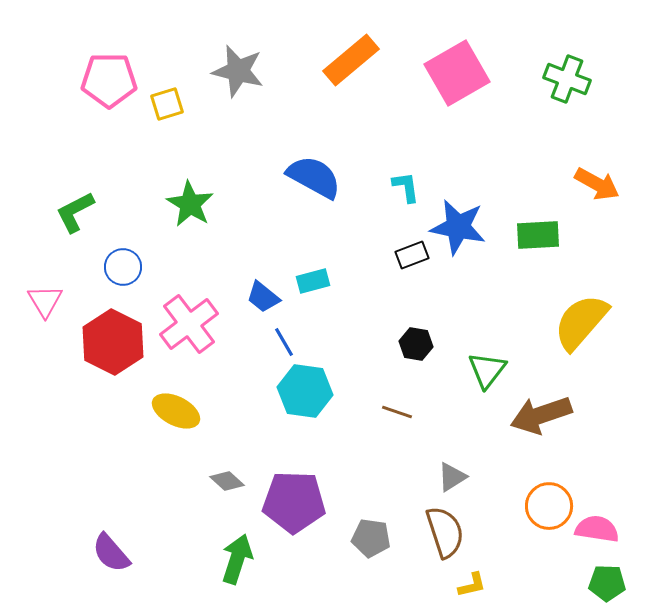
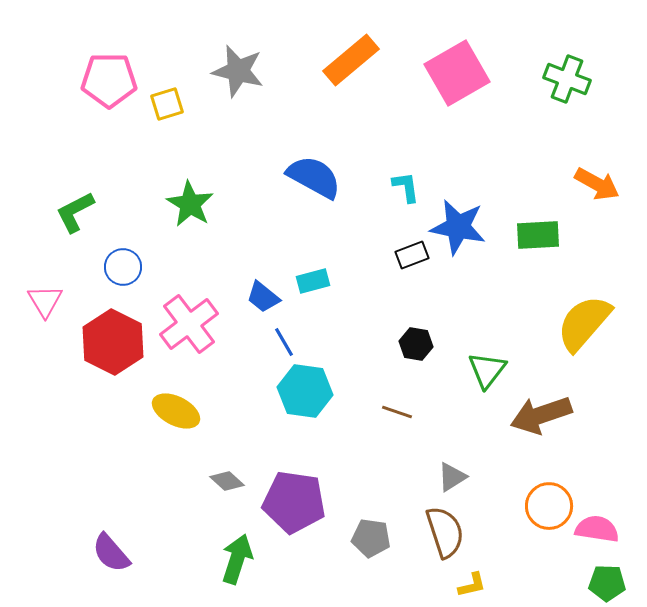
yellow semicircle: moved 3 px right, 1 px down
purple pentagon: rotated 6 degrees clockwise
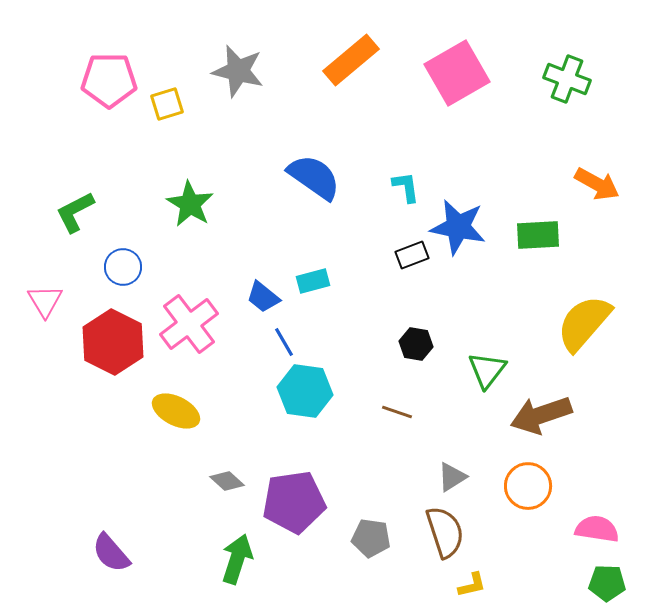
blue semicircle: rotated 6 degrees clockwise
purple pentagon: rotated 16 degrees counterclockwise
orange circle: moved 21 px left, 20 px up
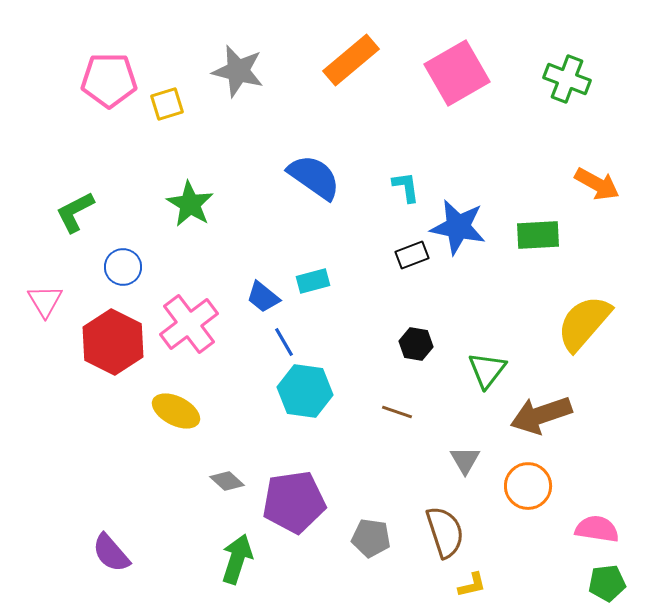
gray triangle: moved 13 px right, 17 px up; rotated 28 degrees counterclockwise
green pentagon: rotated 9 degrees counterclockwise
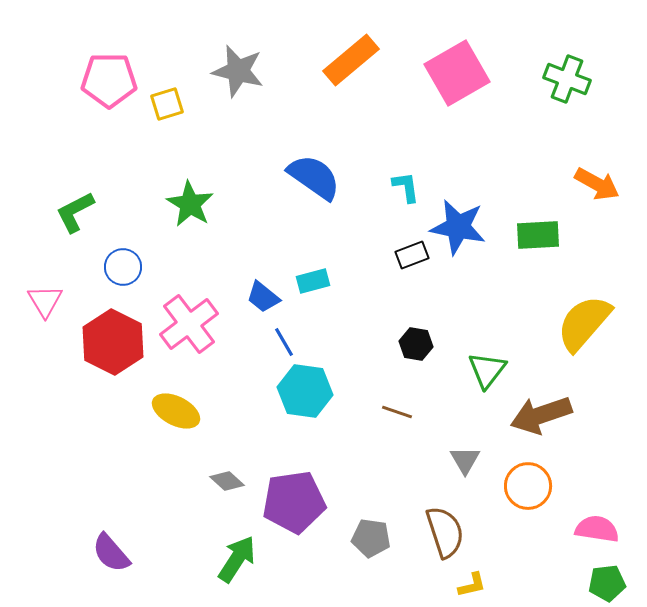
green arrow: rotated 15 degrees clockwise
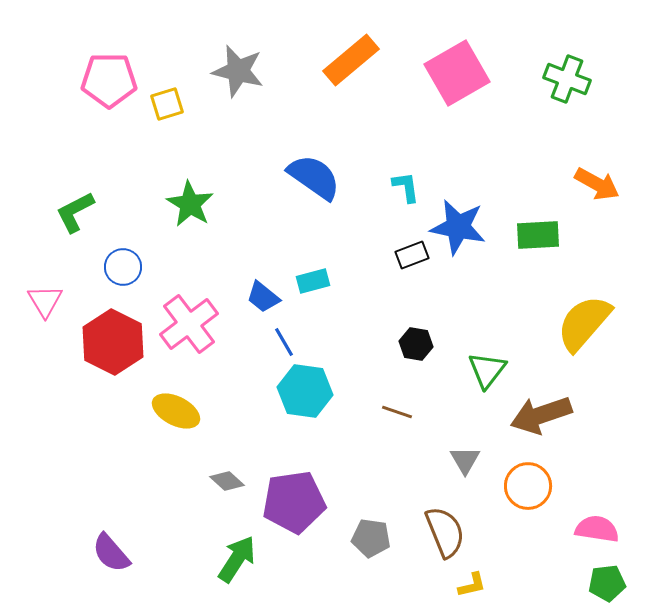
brown semicircle: rotated 4 degrees counterclockwise
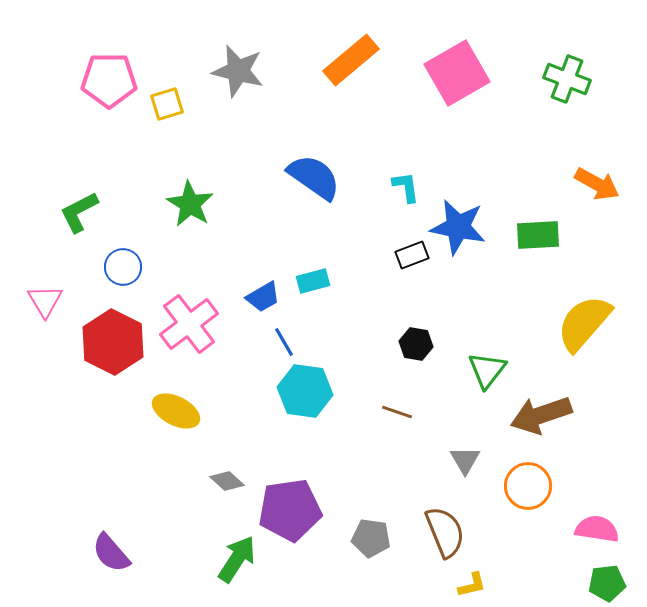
green L-shape: moved 4 px right
blue trapezoid: rotated 69 degrees counterclockwise
purple pentagon: moved 4 px left, 8 px down
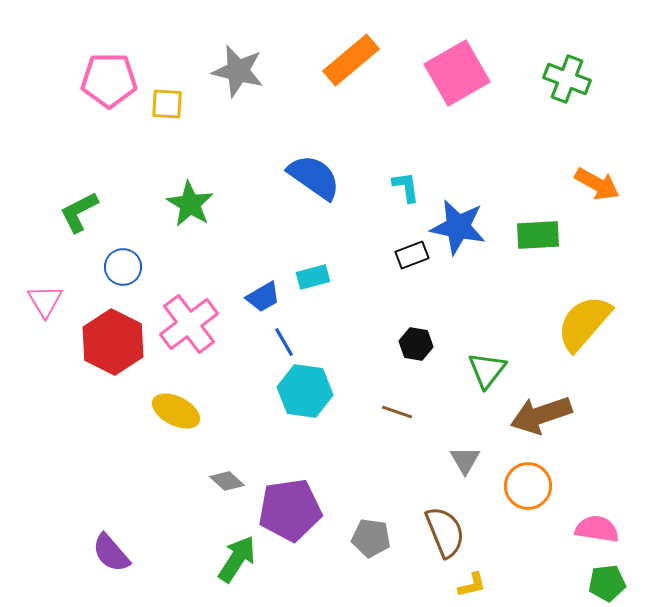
yellow square: rotated 20 degrees clockwise
cyan rectangle: moved 4 px up
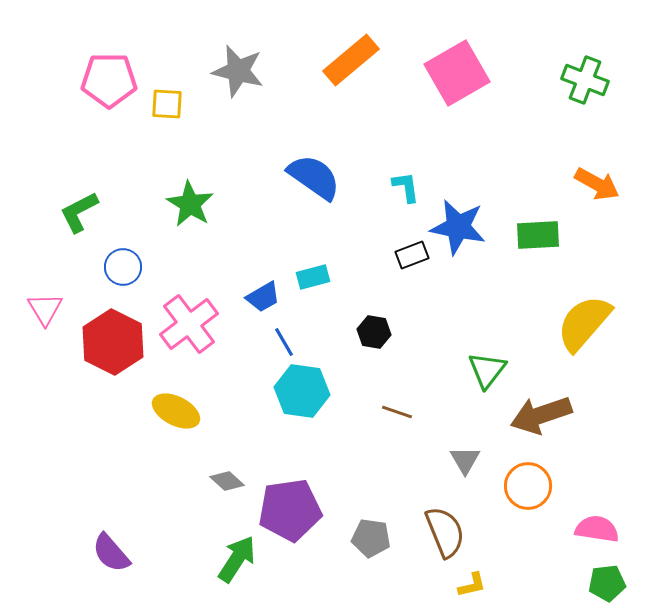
green cross: moved 18 px right, 1 px down
pink triangle: moved 8 px down
black hexagon: moved 42 px left, 12 px up
cyan hexagon: moved 3 px left
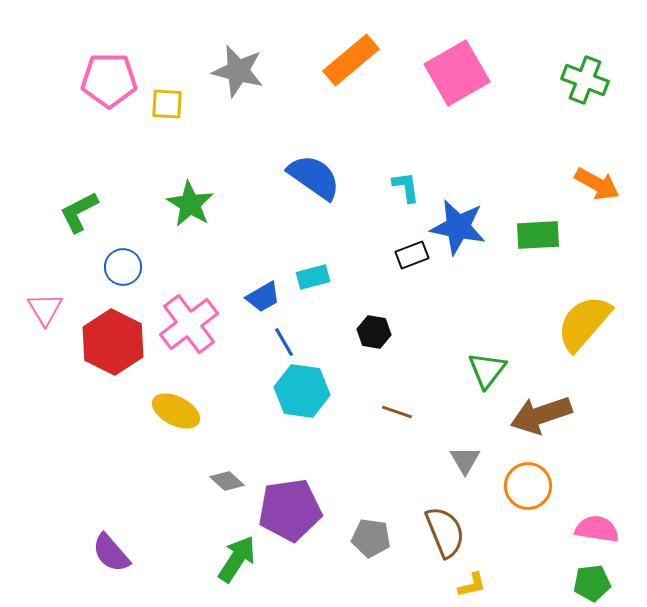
green pentagon: moved 15 px left
